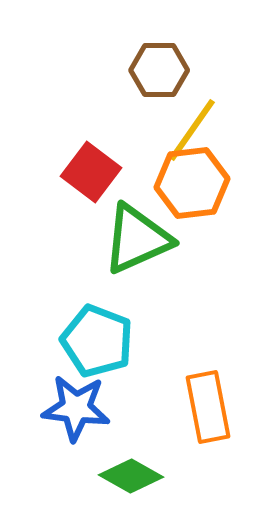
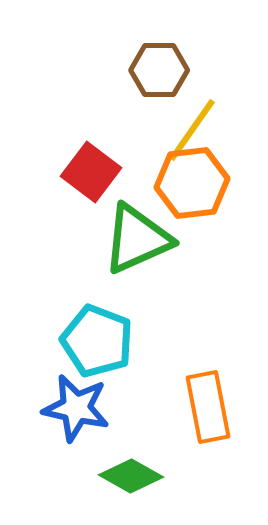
blue star: rotated 6 degrees clockwise
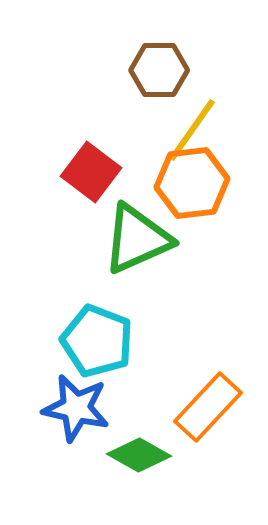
orange rectangle: rotated 54 degrees clockwise
green diamond: moved 8 px right, 21 px up
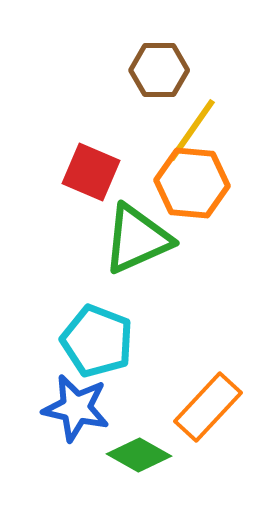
red square: rotated 14 degrees counterclockwise
orange hexagon: rotated 12 degrees clockwise
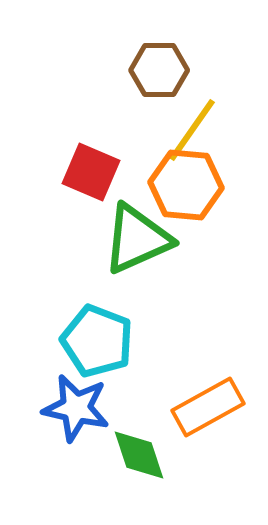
orange hexagon: moved 6 px left, 2 px down
orange rectangle: rotated 18 degrees clockwise
green diamond: rotated 42 degrees clockwise
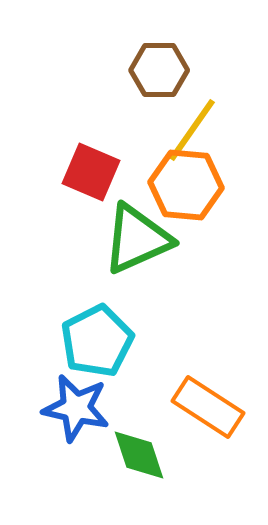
cyan pentagon: rotated 24 degrees clockwise
orange rectangle: rotated 62 degrees clockwise
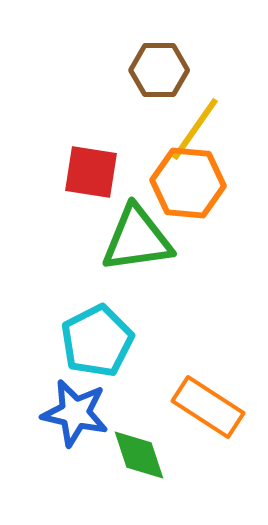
yellow line: moved 3 px right, 1 px up
red square: rotated 14 degrees counterclockwise
orange hexagon: moved 2 px right, 2 px up
green triangle: rotated 16 degrees clockwise
blue star: moved 1 px left, 5 px down
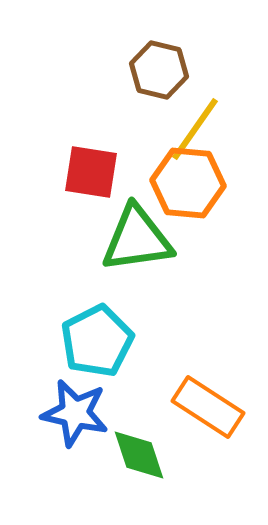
brown hexagon: rotated 14 degrees clockwise
